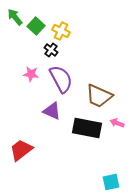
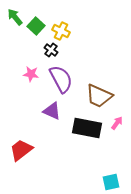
pink arrow: rotated 104 degrees clockwise
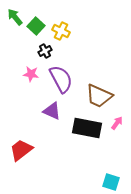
black cross: moved 6 px left, 1 px down; rotated 24 degrees clockwise
cyan square: rotated 30 degrees clockwise
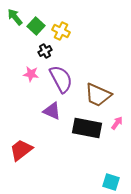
brown trapezoid: moved 1 px left, 1 px up
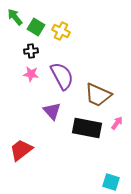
green square: moved 1 px down; rotated 12 degrees counterclockwise
black cross: moved 14 px left; rotated 24 degrees clockwise
purple semicircle: moved 1 px right, 3 px up
purple triangle: rotated 24 degrees clockwise
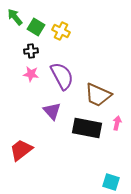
pink arrow: rotated 24 degrees counterclockwise
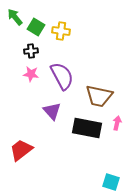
yellow cross: rotated 18 degrees counterclockwise
brown trapezoid: moved 1 px right, 1 px down; rotated 12 degrees counterclockwise
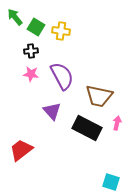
black rectangle: rotated 16 degrees clockwise
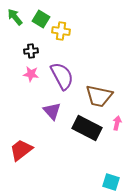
green square: moved 5 px right, 8 px up
